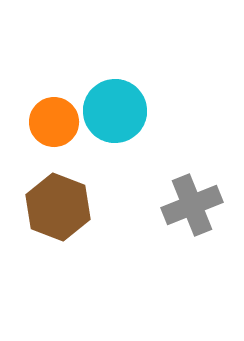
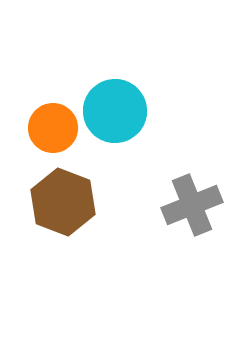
orange circle: moved 1 px left, 6 px down
brown hexagon: moved 5 px right, 5 px up
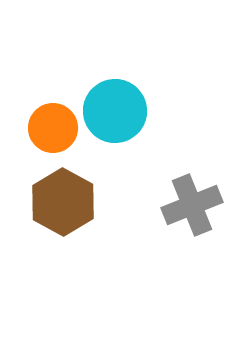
brown hexagon: rotated 8 degrees clockwise
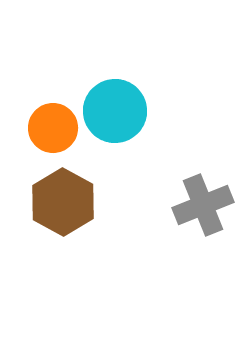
gray cross: moved 11 px right
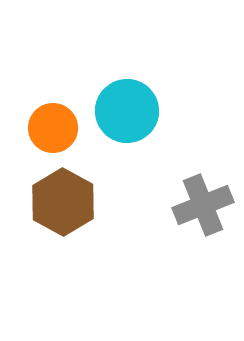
cyan circle: moved 12 px right
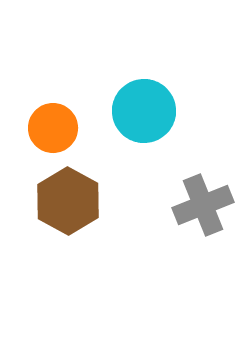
cyan circle: moved 17 px right
brown hexagon: moved 5 px right, 1 px up
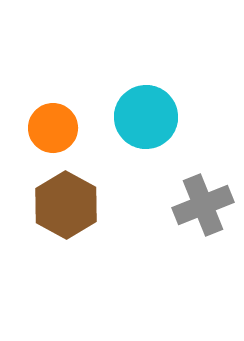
cyan circle: moved 2 px right, 6 px down
brown hexagon: moved 2 px left, 4 px down
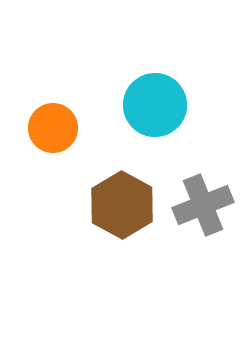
cyan circle: moved 9 px right, 12 px up
brown hexagon: moved 56 px right
